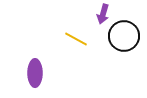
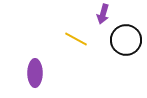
black circle: moved 2 px right, 4 px down
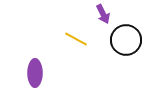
purple arrow: rotated 42 degrees counterclockwise
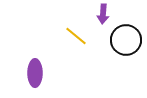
purple arrow: rotated 30 degrees clockwise
yellow line: moved 3 px up; rotated 10 degrees clockwise
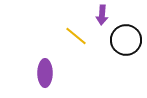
purple arrow: moved 1 px left, 1 px down
purple ellipse: moved 10 px right
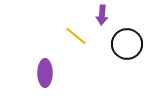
black circle: moved 1 px right, 4 px down
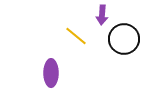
black circle: moved 3 px left, 5 px up
purple ellipse: moved 6 px right
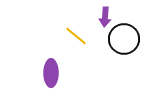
purple arrow: moved 3 px right, 2 px down
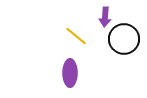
purple ellipse: moved 19 px right
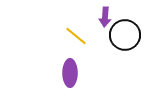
black circle: moved 1 px right, 4 px up
